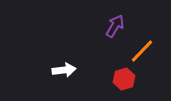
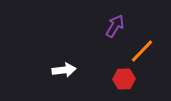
red hexagon: rotated 15 degrees clockwise
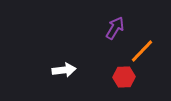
purple arrow: moved 2 px down
red hexagon: moved 2 px up
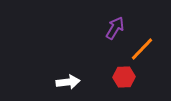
orange line: moved 2 px up
white arrow: moved 4 px right, 12 px down
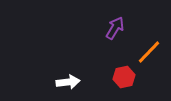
orange line: moved 7 px right, 3 px down
red hexagon: rotated 10 degrees counterclockwise
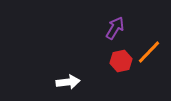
red hexagon: moved 3 px left, 16 px up
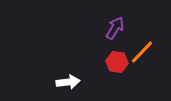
orange line: moved 7 px left
red hexagon: moved 4 px left, 1 px down; rotated 20 degrees clockwise
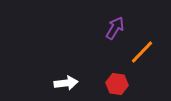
red hexagon: moved 22 px down
white arrow: moved 2 px left, 1 px down
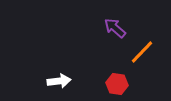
purple arrow: rotated 80 degrees counterclockwise
white arrow: moved 7 px left, 2 px up
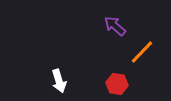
purple arrow: moved 2 px up
white arrow: rotated 80 degrees clockwise
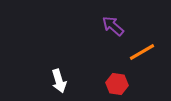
purple arrow: moved 2 px left
orange line: rotated 16 degrees clockwise
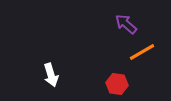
purple arrow: moved 13 px right, 2 px up
white arrow: moved 8 px left, 6 px up
